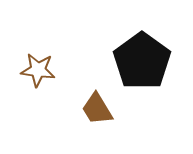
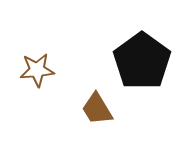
brown star: moved 1 px left; rotated 12 degrees counterclockwise
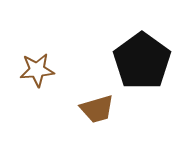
brown trapezoid: rotated 75 degrees counterclockwise
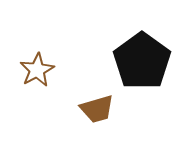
brown star: rotated 24 degrees counterclockwise
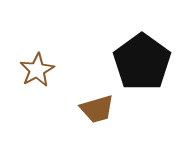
black pentagon: moved 1 px down
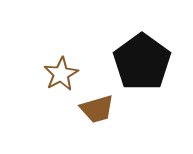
brown star: moved 24 px right, 4 px down
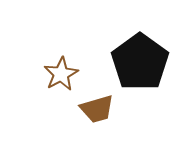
black pentagon: moved 2 px left
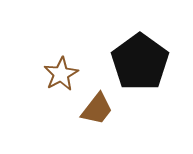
brown trapezoid: rotated 36 degrees counterclockwise
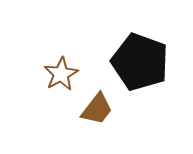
black pentagon: rotated 16 degrees counterclockwise
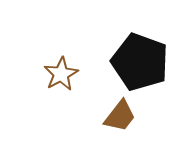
brown trapezoid: moved 23 px right, 7 px down
